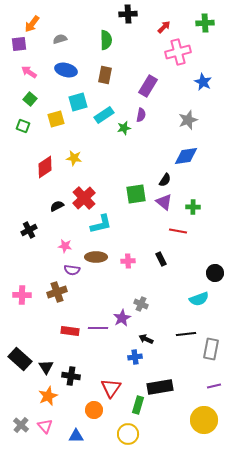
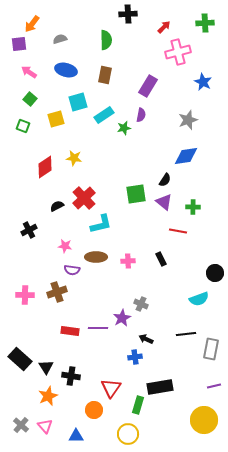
pink cross at (22, 295): moved 3 px right
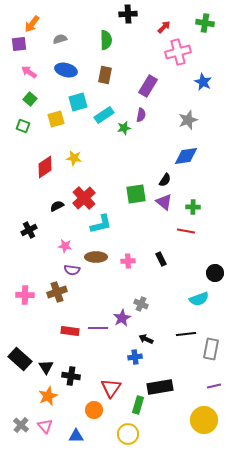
green cross at (205, 23): rotated 12 degrees clockwise
red line at (178, 231): moved 8 px right
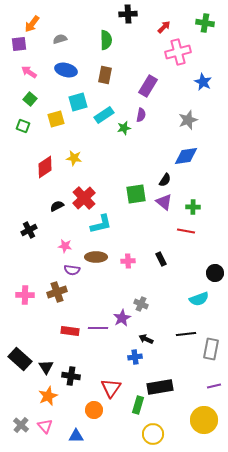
yellow circle at (128, 434): moved 25 px right
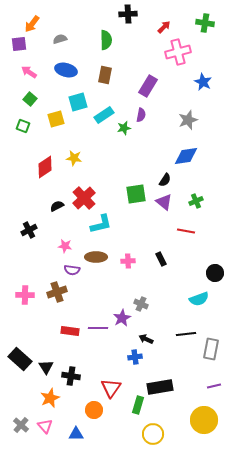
green cross at (193, 207): moved 3 px right, 6 px up; rotated 24 degrees counterclockwise
orange star at (48, 396): moved 2 px right, 2 px down
blue triangle at (76, 436): moved 2 px up
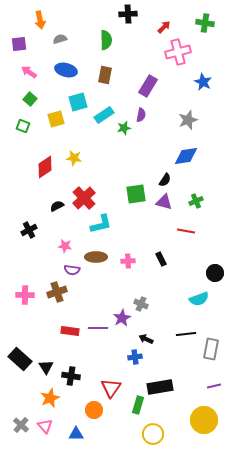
orange arrow at (32, 24): moved 8 px right, 4 px up; rotated 48 degrees counterclockwise
purple triangle at (164, 202): rotated 24 degrees counterclockwise
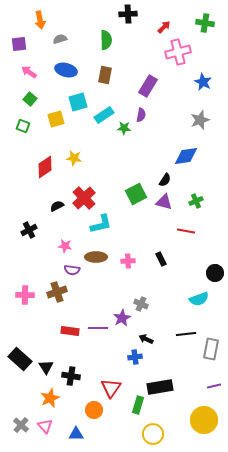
gray star at (188, 120): moved 12 px right
green star at (124, 128): rotated 16 degrees clockwise
green square at (136, 194): rotated 20 degrees counterclockwise
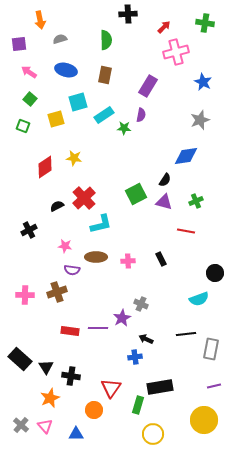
pink cross at (178, 52): moved 2 px left
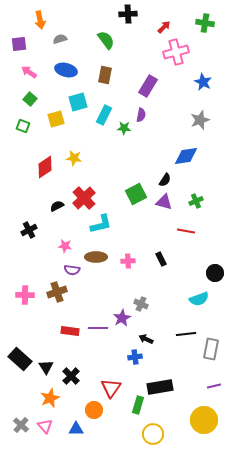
green semicircle at (106, 40): rotated 36 degrees counterclockwise
cyan rectangle at (104, 115): rotated 30 degrees counterclockwise
black cross at (71, 376): rotated 36 degrees clockwise
blue triangle at (76, 434): moved 5 px up
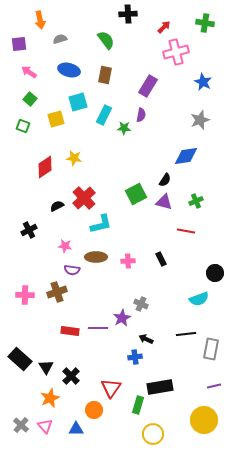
blue ellipse at (66, 70): moved 3 px right
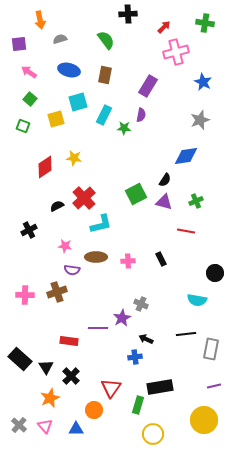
cyan semicircle at (199, 299): moved 2 px left, 1 px down; rotated 30 degrees clockwise
red rectangle at (70, 331): moved 1 px left, 10 px down
gray cross at (21, 425): moved 2 px left
